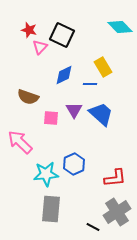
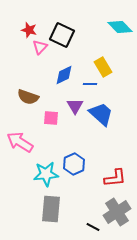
purple triangle: moved 1 px right, 4 px up
pink arrow: rotated 12 degrees counterclockwise
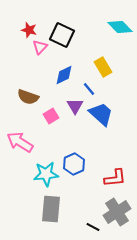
blue line: moved 1 px left, 5 px down; rotated 48 degrees clockwise
pink square: moved 2 px up; rotated 35 degrees counterclockwise
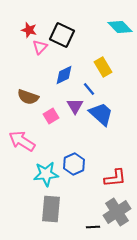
pink arrow: moved 2 px right, 1 px up
black line: rotated 32 degrees counterclockwise
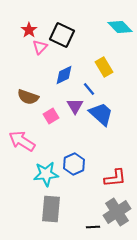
red star: rotated 21 degrees clockwise
yellow rectangle: moved 1 px right
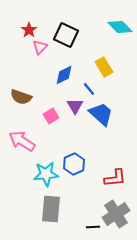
black square: moved 4 px right
brown semicircle: moved 7 px left
gray cross: moved 1 px left, 2 px down
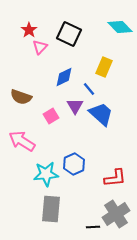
black square: moved 3 px right, 1 px up
yellow rectangle: rotated 54 degrees clockwise
blue diamond: moved 2 px down
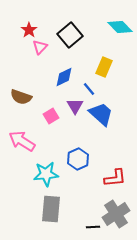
black square: moved 1 px right, 1 px down; rotated 25 degrees clockwise
blue hexagon: moved 4 px right, 5 px up
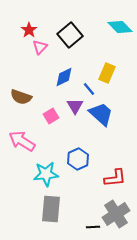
yellow rectangle: moved 3 px right, 6 px down
